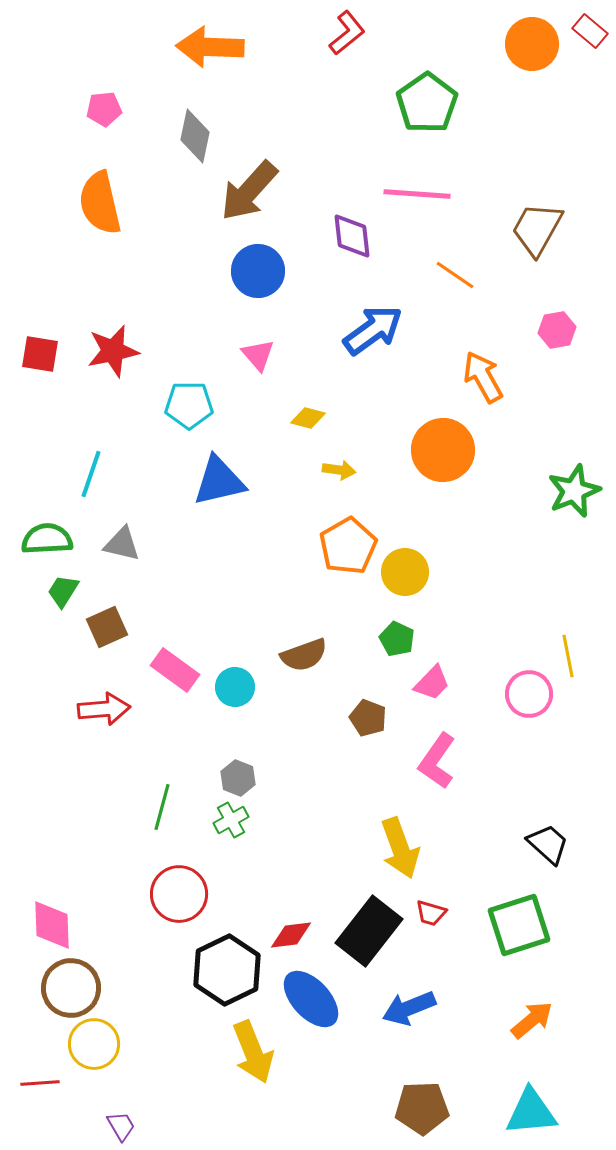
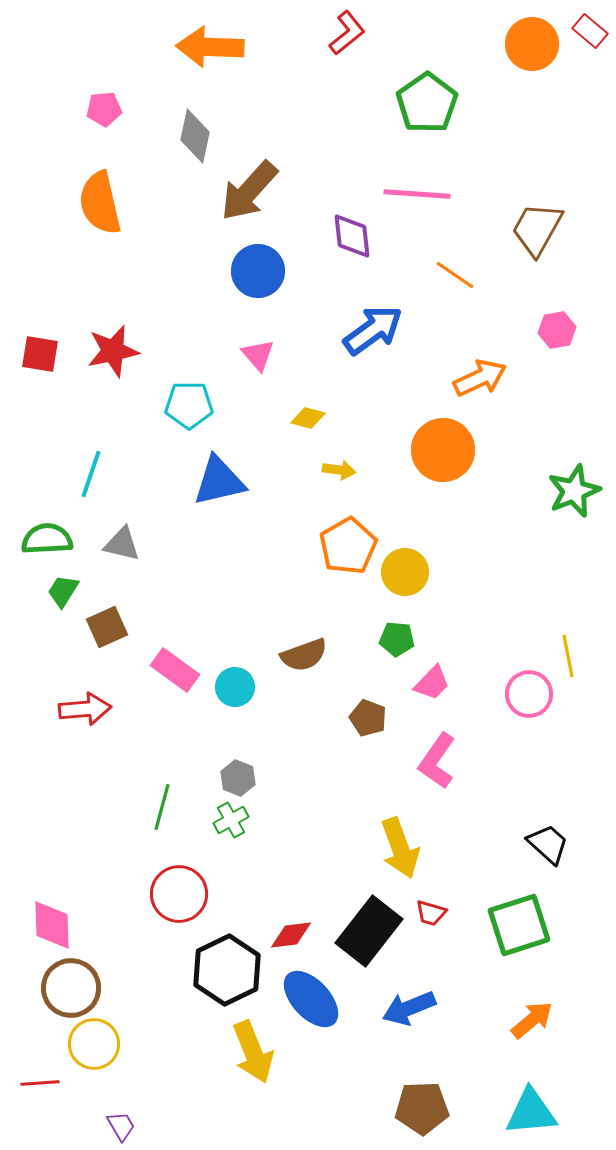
orange arrow at (483, 377): moved 3 px left, 1 px down; rotated 94 degrees clockwise
green pentagon at (397, 639): rotated 20 degrees counterclockwise
red arrow at (104, 709): moved 19 px left
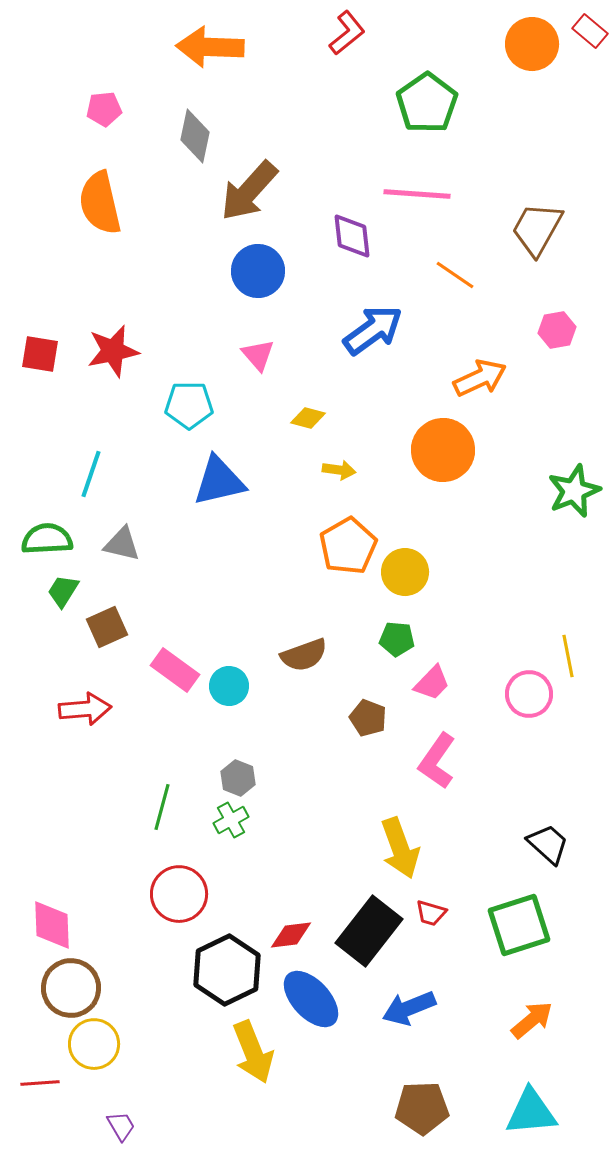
cyan circle at (235, 687): moved 6 px left, 1 px up
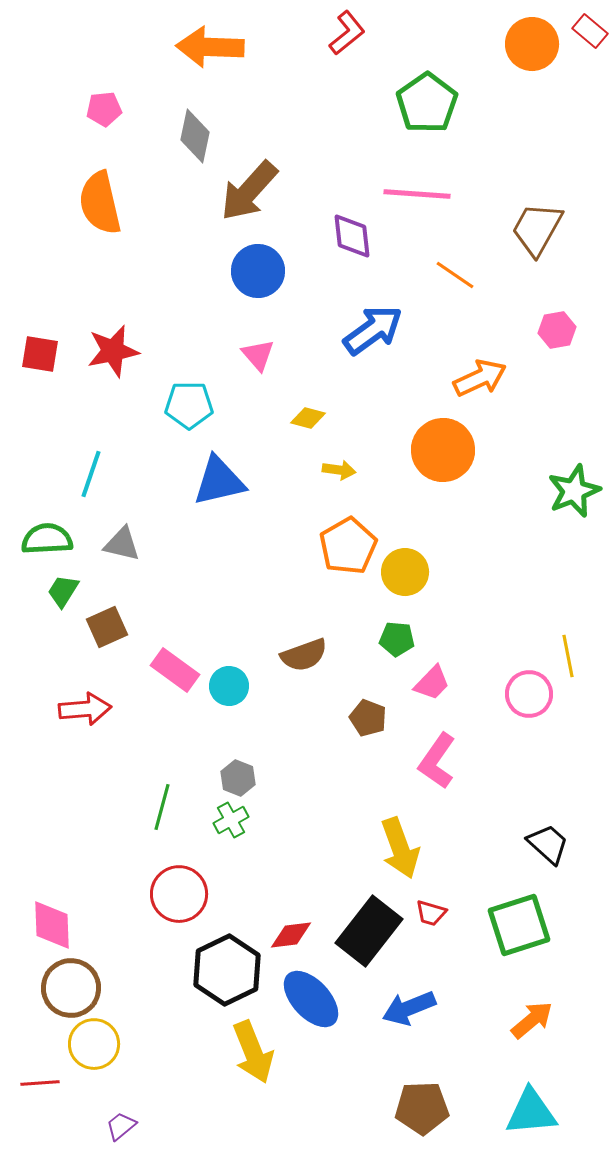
purple trapezoid at (121, 1126): rotated 100 degrees counterclockwise
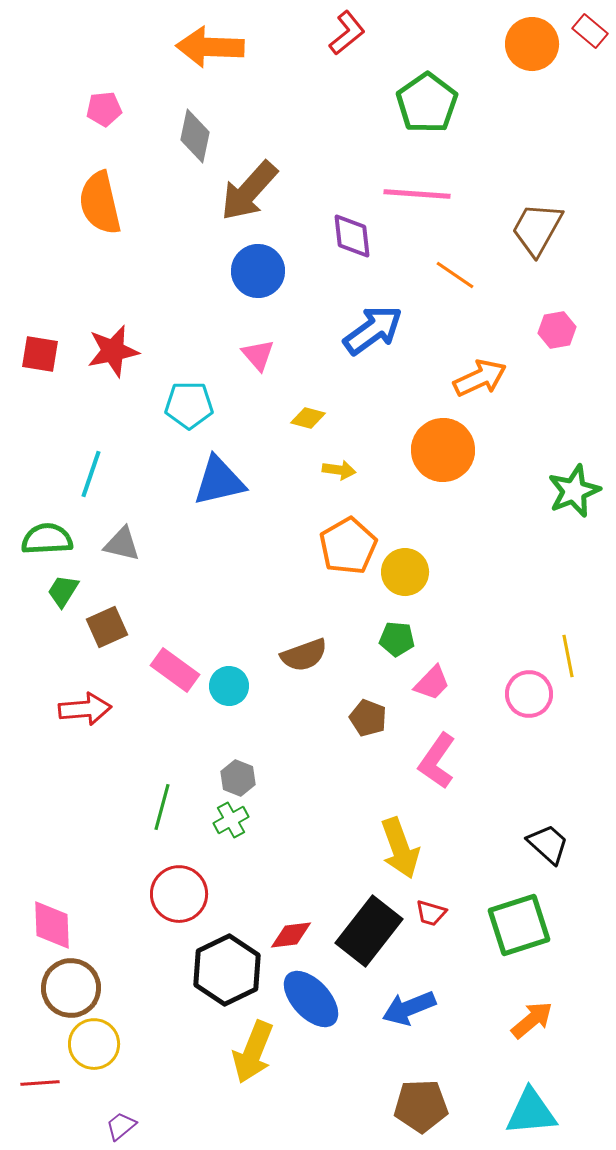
yellow arrow at (253, 1052): rotated 44 degrees clockwise
brown pentagon at (422, 1108): moved 1 px left, 2 px up
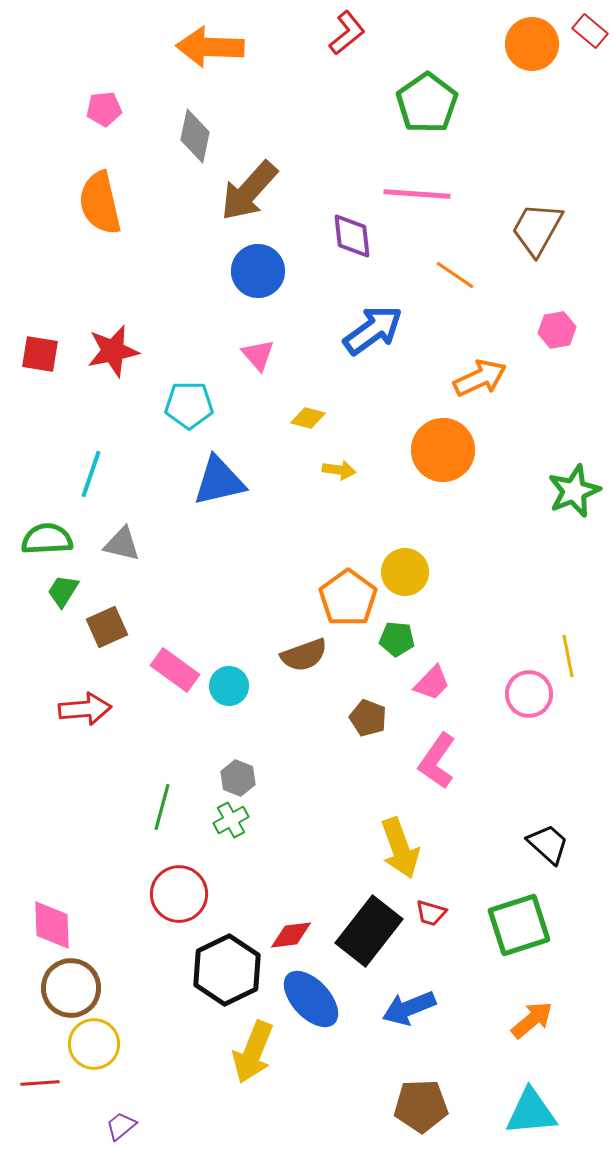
orange pentagon at (348, 546): moved 52 px down; rotated 6 degrees counterclockwise
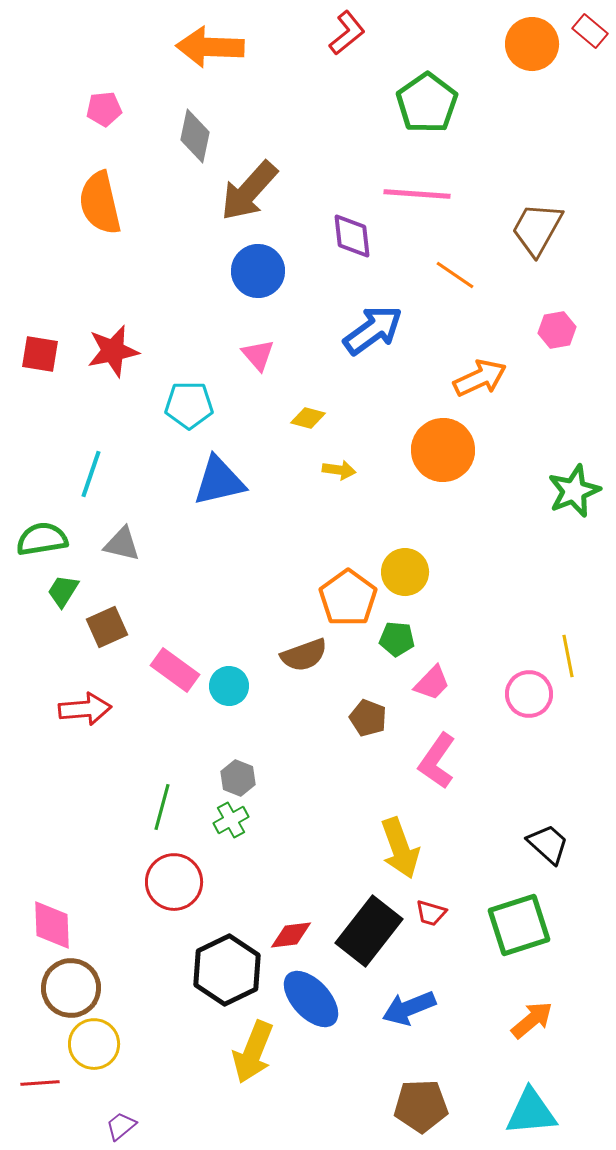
green semicircle at (47, 539): moved 5 px left; rotated 6 degrees counterclockwise
red circle at (179, 894): moved 5 px left, 12 px up
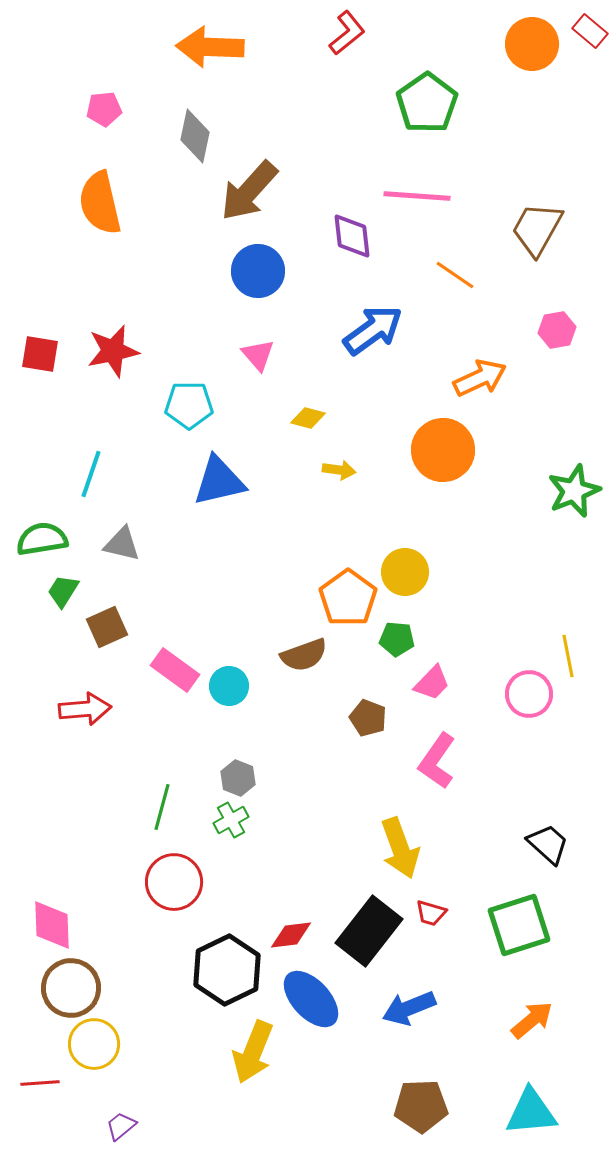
pink line at (417, 194): moved 2 px down
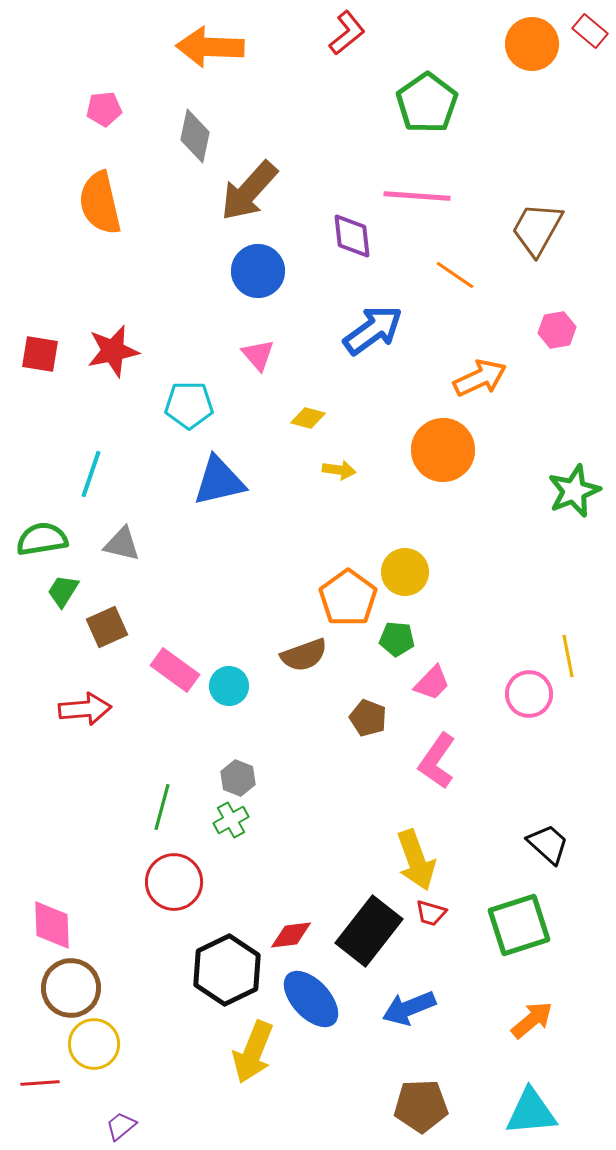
yellow arrow at (400, 848): moved 16 px right, 12 px down
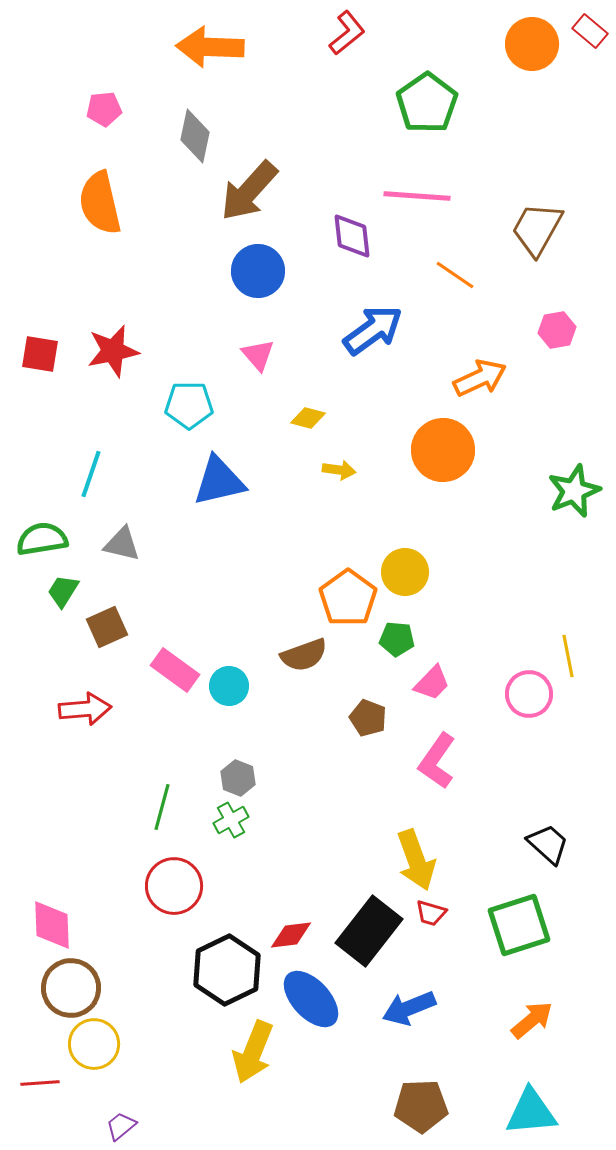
red circle at (174, 882): moved 4 px down
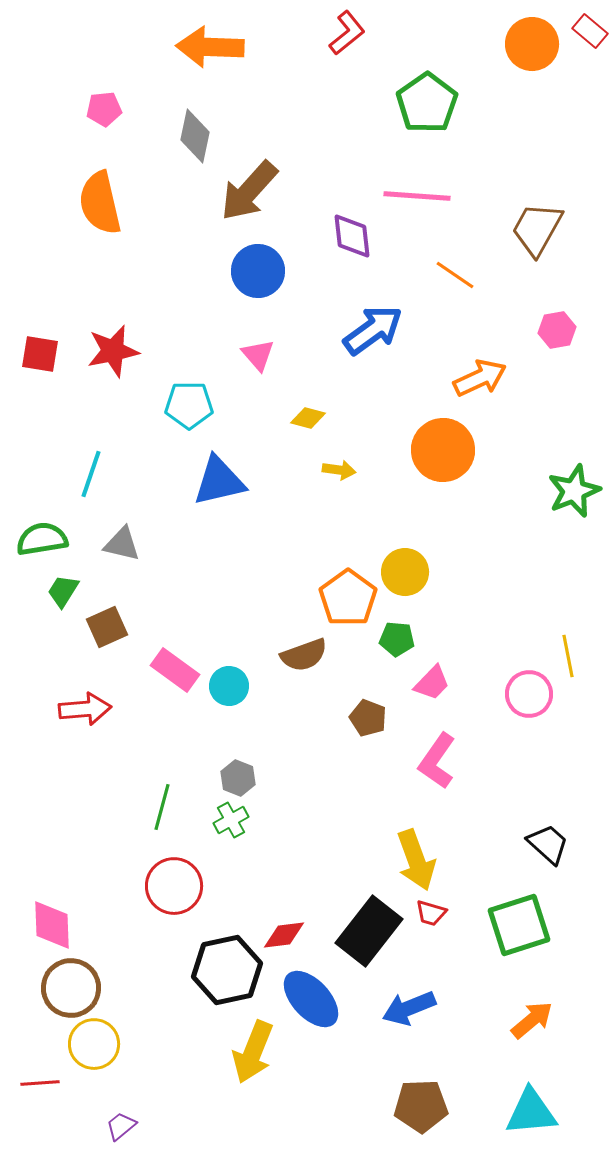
red diamond at (291, 935): moved 7 px left
black hexagon at (227, 970): rotated 14 degrees clockwise
